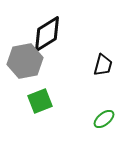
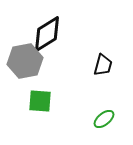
green square: rotated 25 degrees clockwise
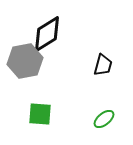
green square: moved 13 px down
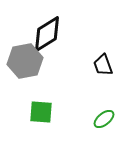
black trapezoid: rotated 145 degrees clockwise
green square: moved 1 px right, 2 px up
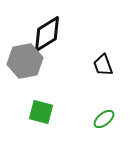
green square: rotated 10 degrees clockwise
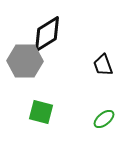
gray hexagon: rotated 12 degrees clockwise
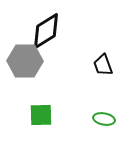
black diamond: moved 1 px left, 3 px up
green square: moved 3 px down; rotated 15 degrees counterclockwise
green ellipse: rotated 50 degrees clockwise
